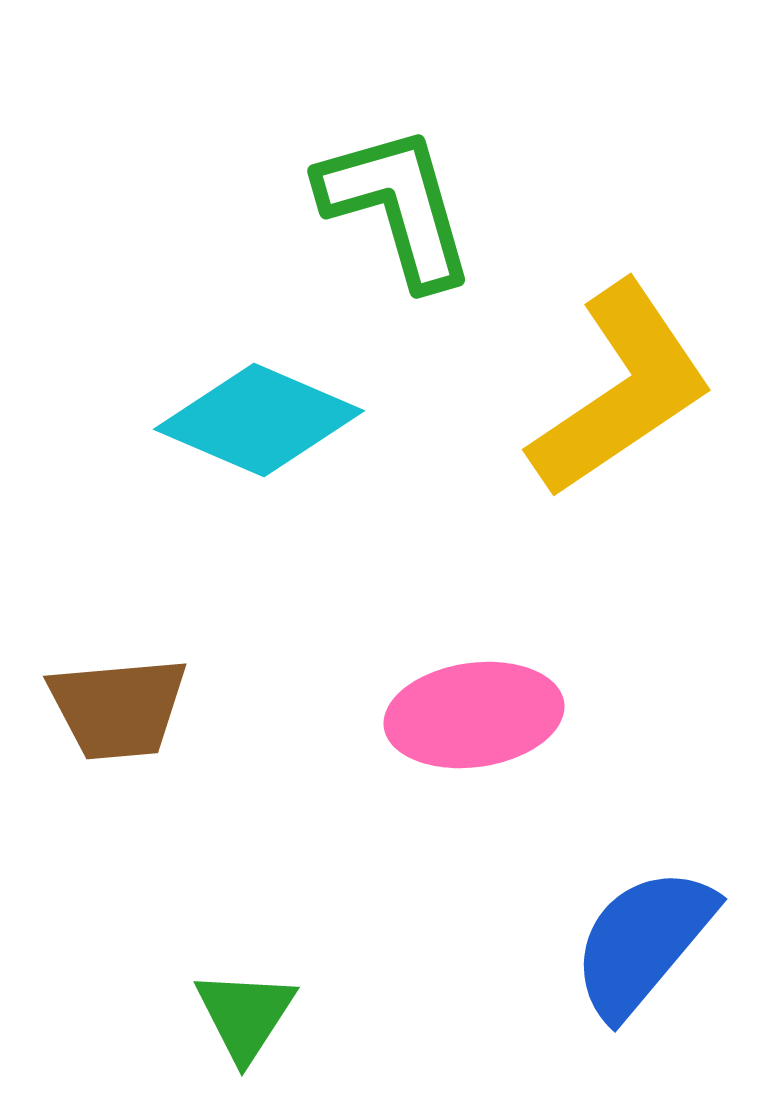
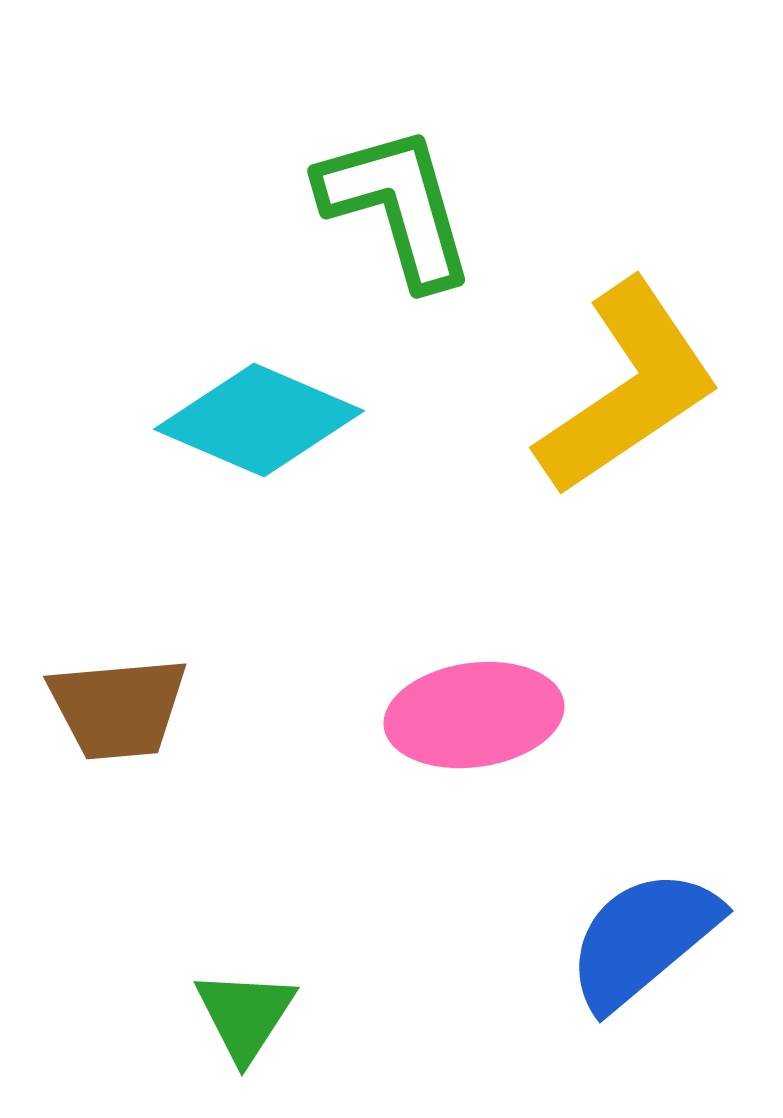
yellow L-shape: moved 7 px right, 2 px up
blue semicircle: moved 3 px up; rotated 10 degrees clockwise
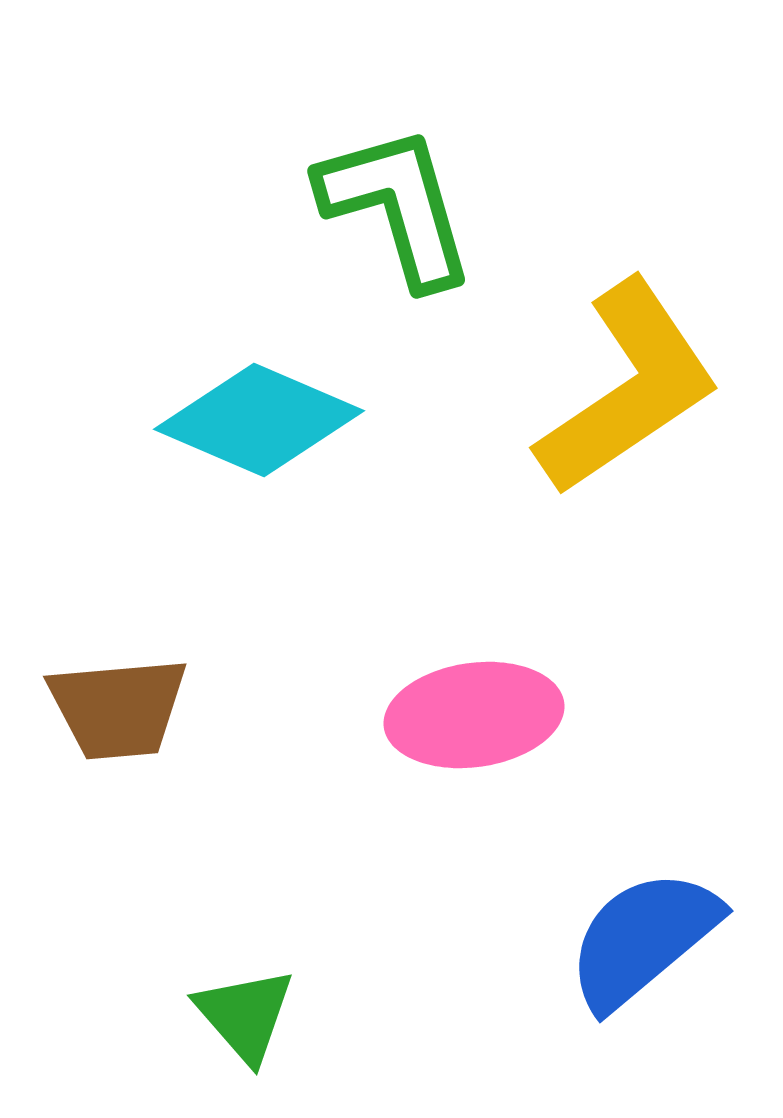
green triangle: rotated 14 degrees counterclockwise
